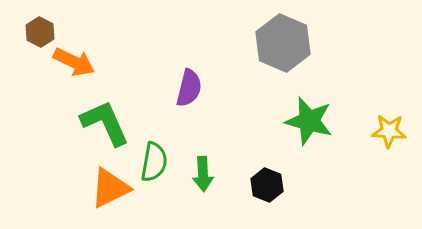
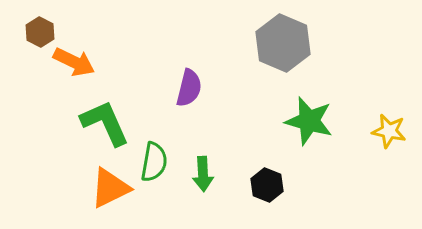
yellow star: rotated 8 degrees clockwise
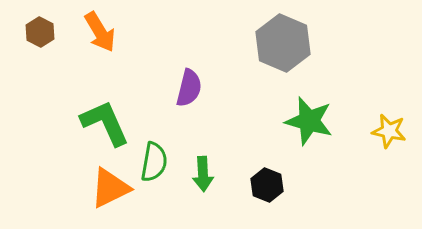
orange arrow: moved 26 px right, 30 px up; rotated 33 degrees clockwise
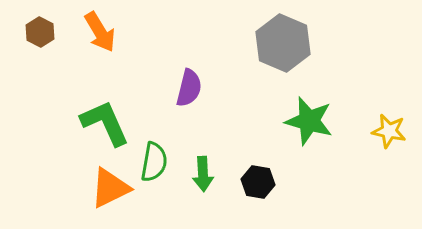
black hexagon: moved 9 px left, 3 px up; rotated 12 degrees counterclockwise
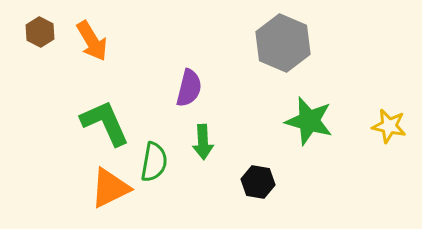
orange arrow: moved 8 px left, 9 px down
yellow star: moved 5 px up
green arrow: moved 32 px up
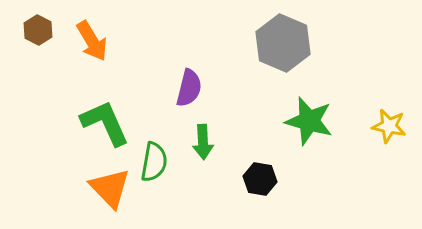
brown hexagon: moved 2 px left, 2 px up
black hexagon: moved 2 px right, 3 px up
orange triangle: rotated 48 degrees counterclockwise
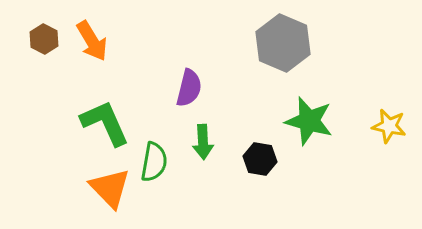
brown hexagon: moved 6 px right, 9 px down
black hexagon: moved 20 px up
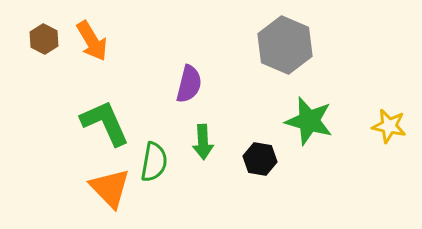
gray hexagon: moved 2 px right, 2 px down
purple semicircle: moved 4 px up
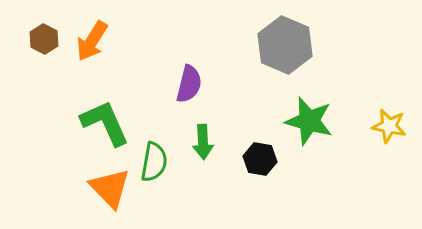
orange arrow: rotated 63 degrees clockwise
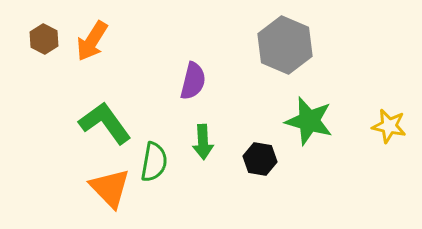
purple semicircle: moved 4 px right, 3 px up
green L-shape: rotated 12 degrees counterclockwise
